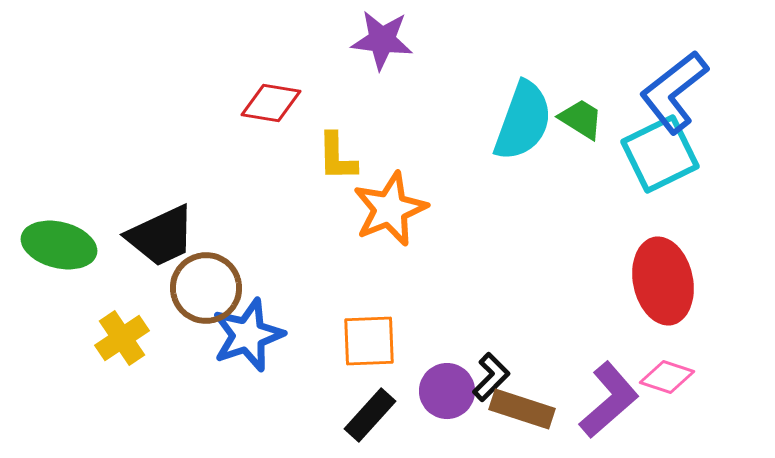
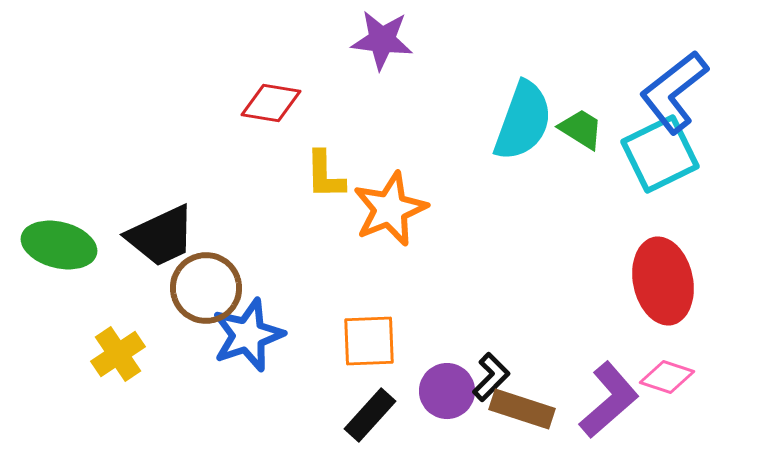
green trapezoid: moved 10 px down
yellow L-shape: moved 12 px left, 18 px down
yellow cross: moved 4 px left, 16 px down
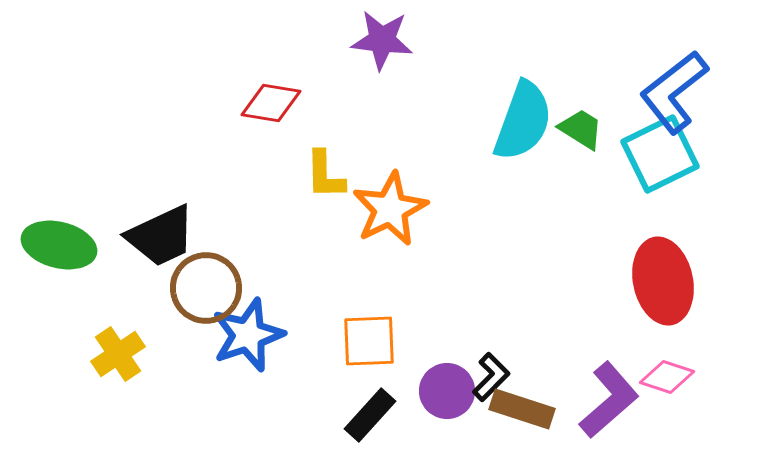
orange star: rotated 4 degrees counterclockwise
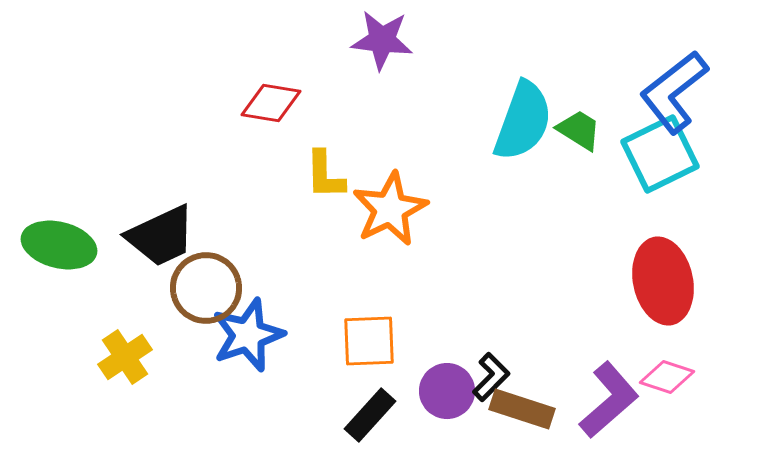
green trapezoid: moved 2 px left, 1 px down
yellow cross: moved 7 px right, 3 px down
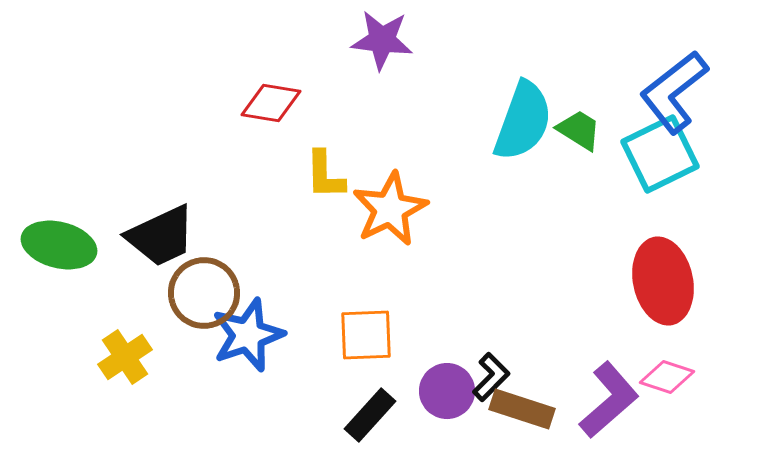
brown circle: moved 2 px left, 5 px down
orange square: moved 3 px left, 6 px up
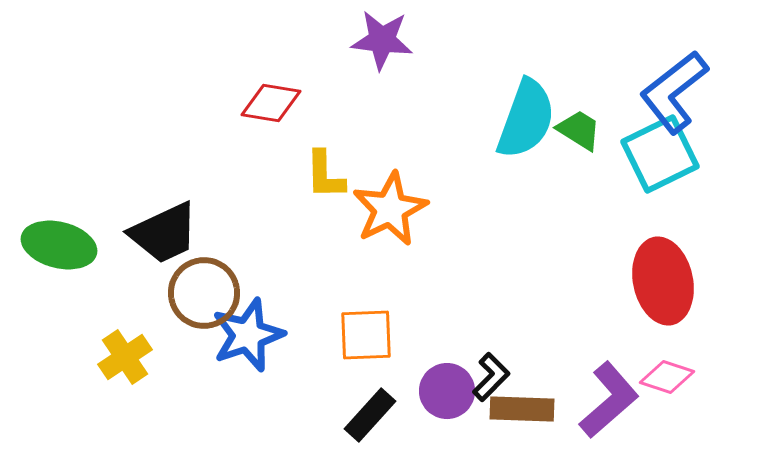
cyan semicircle: moved 3 px right, 2 px up
black trapezoid: moved 3 px right, 3 px up
brown rectangle: rotated 16 degrees counterclockwise
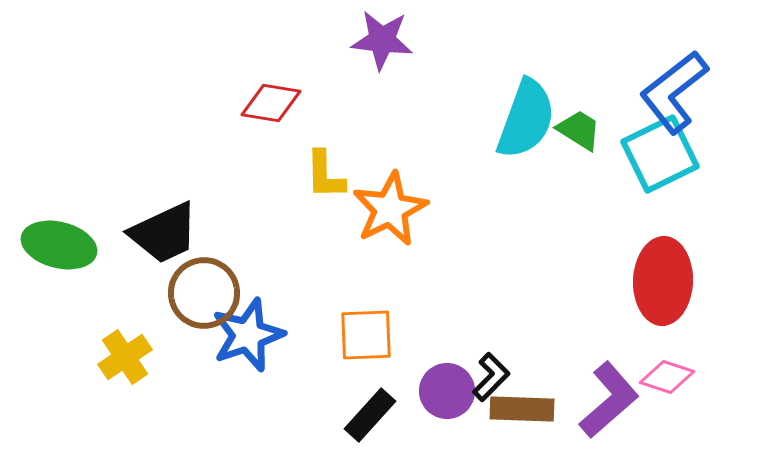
red ellipse: rotated 14 degrees clockwise
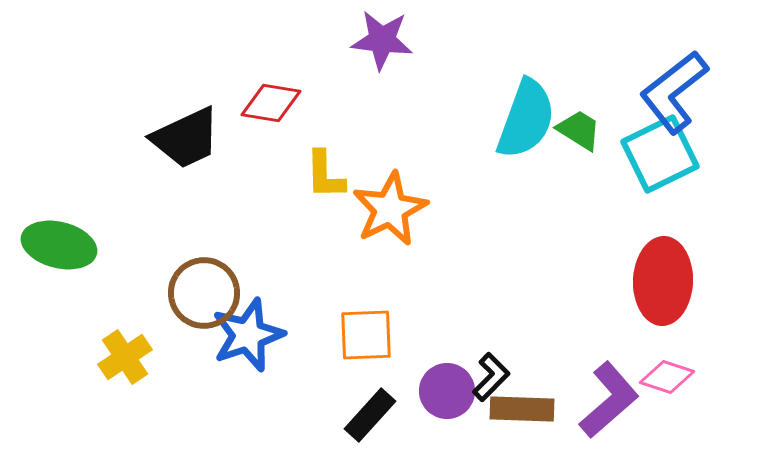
black trapezoid: moved 22 px right, 95 px up
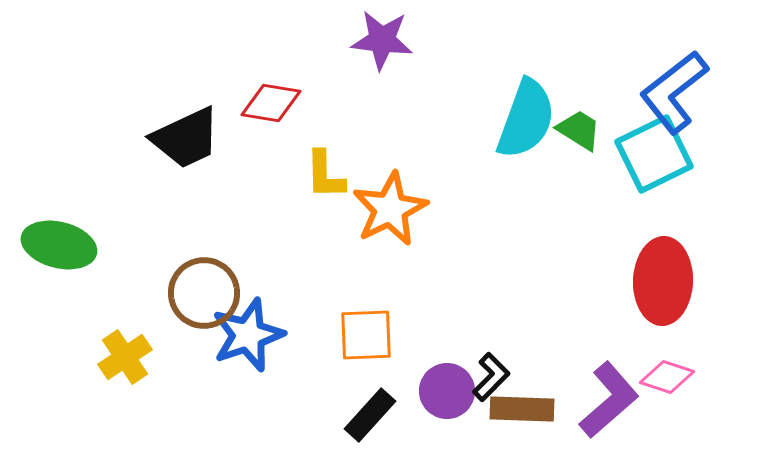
cyan square: moved 6 px left
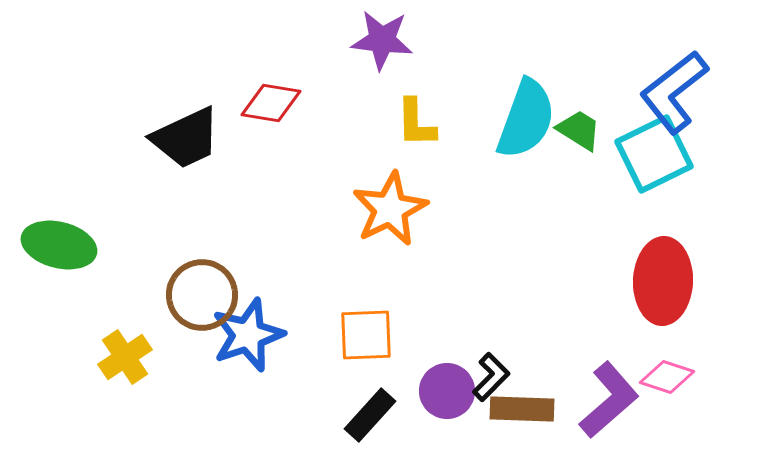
yellow L-shape: moved 91 px right, 52 px up
brown circle: moved 2 px left, 2 px down
